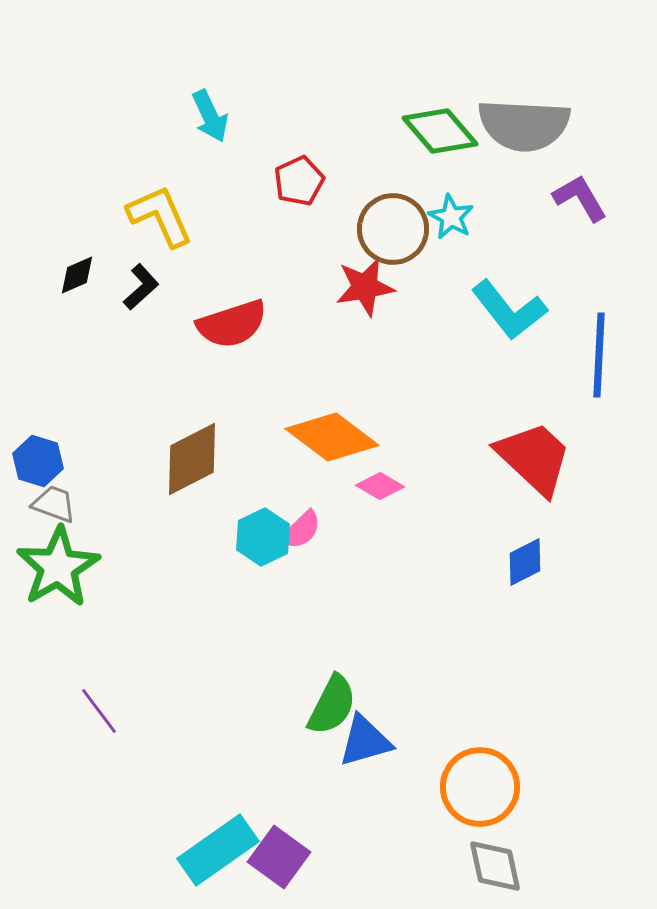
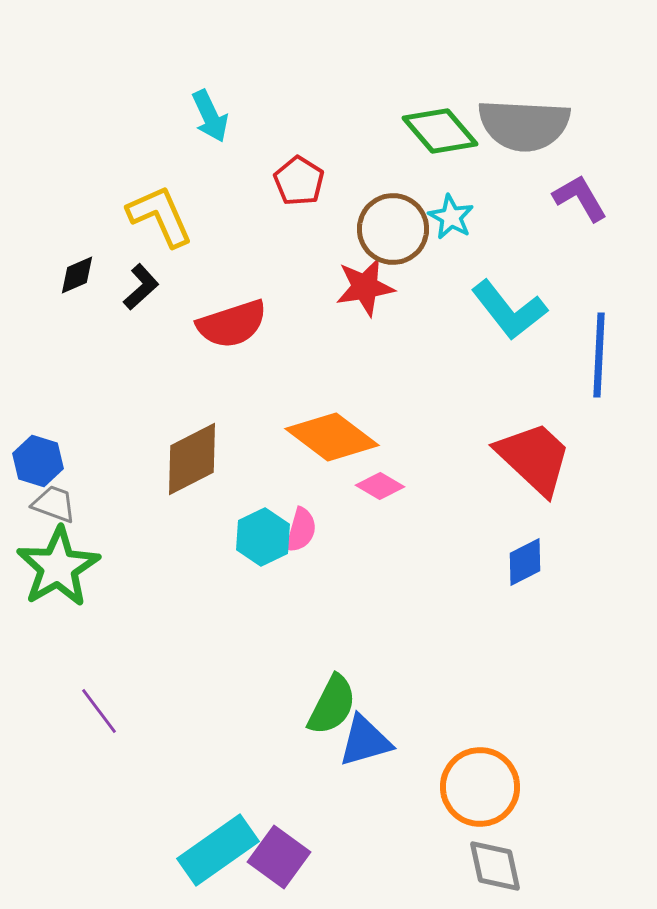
red pentagon: rotated 15 degrees counterclockwise
pink semicircle: rotated 30 degrees counterclockwise
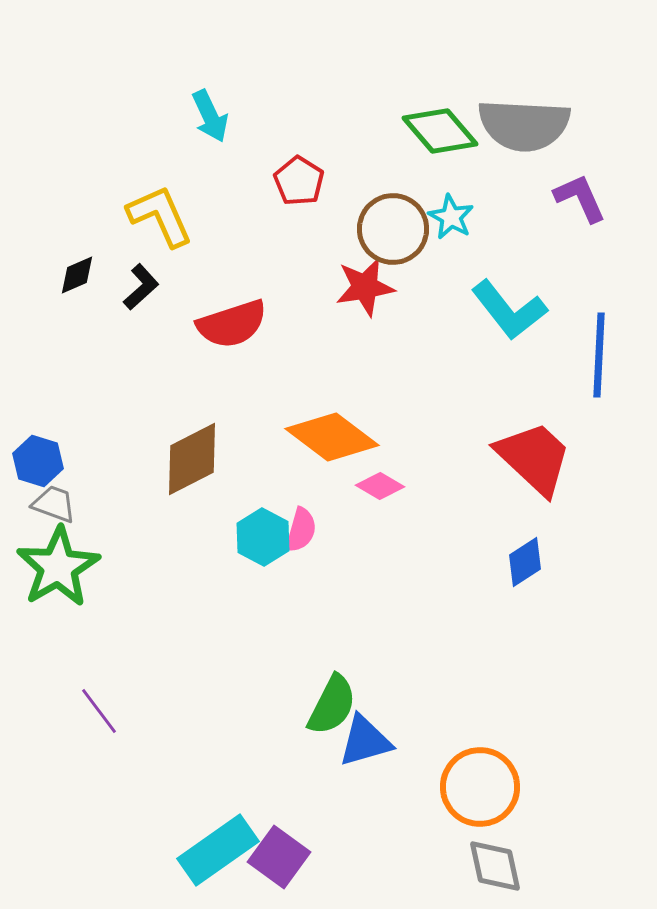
purple L-shape: rotated 6 degrees clockwise
cyan hexagon: rotated 6 degrees counterclockwise
blue diamond: rotated 6 degrees counterclockwise
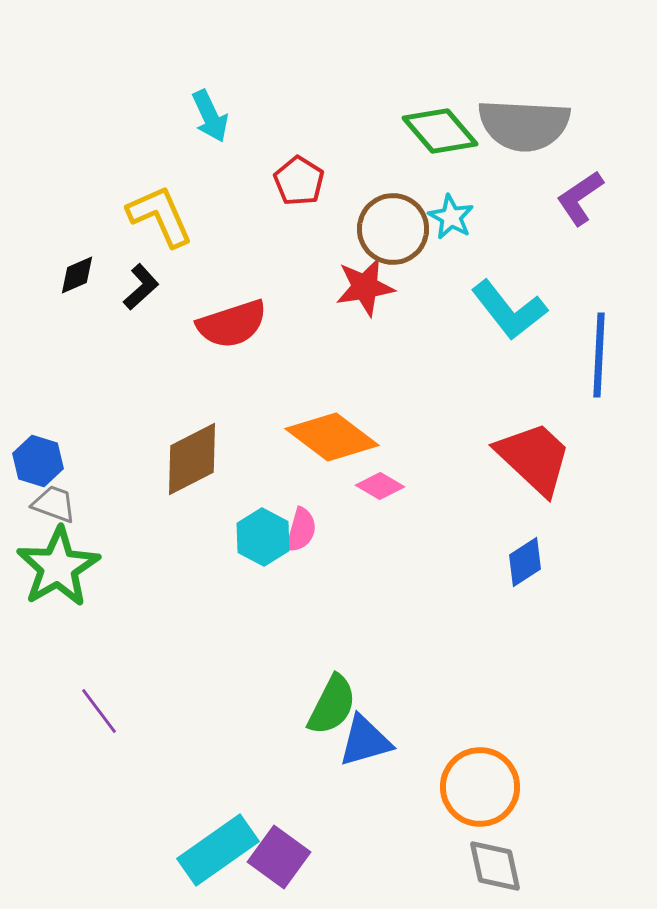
purple L-shape: rotated 100 degrees counterclockwise
